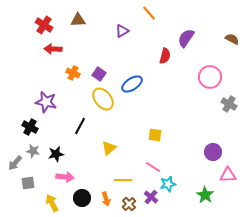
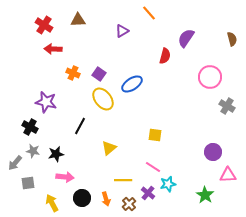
brown semicircle: rotated 48 degrees clockwise
gray cross: moved 2 px left, 2 px down
purple cross: moved 3 px left, 4 px up
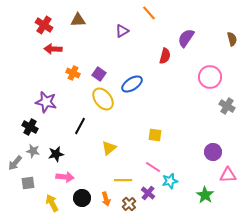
cyan star: moved 2 px right, 3 px up
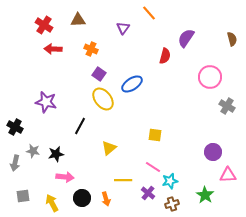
purple triangle: moved 1 px right, 3 px up; rotated 24 degrees counterclockwise
orange cross: moved 18 px right, 24 px up
black cross: moved 15 px left
gray arrow: rotated 28 degrees counterclockwise
gray square: moved 5 px left, 13 px down
brown cross: moved 43 px right; rotated 24 degrees clockwise
